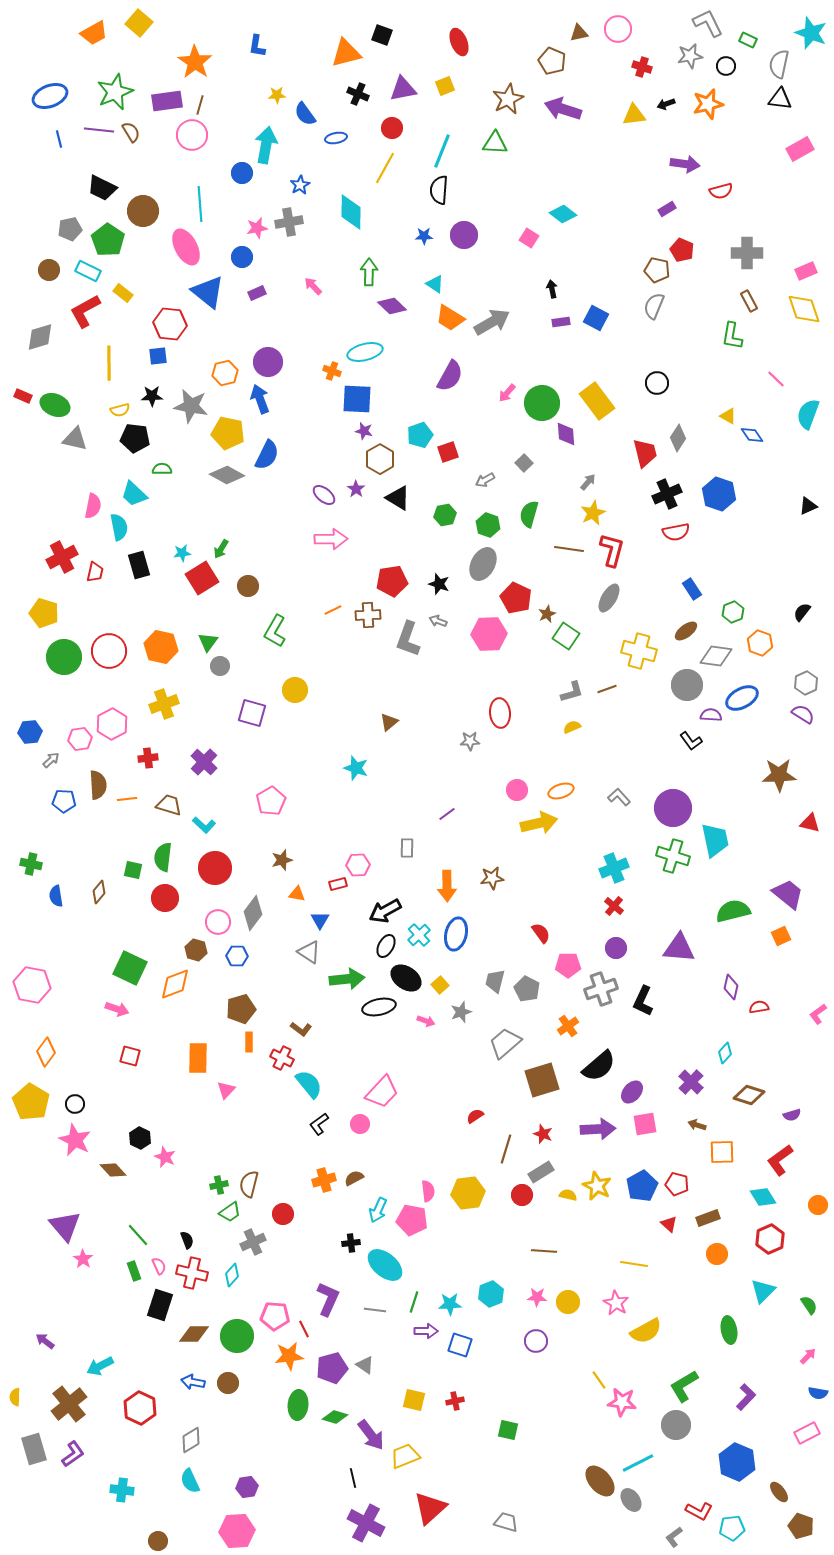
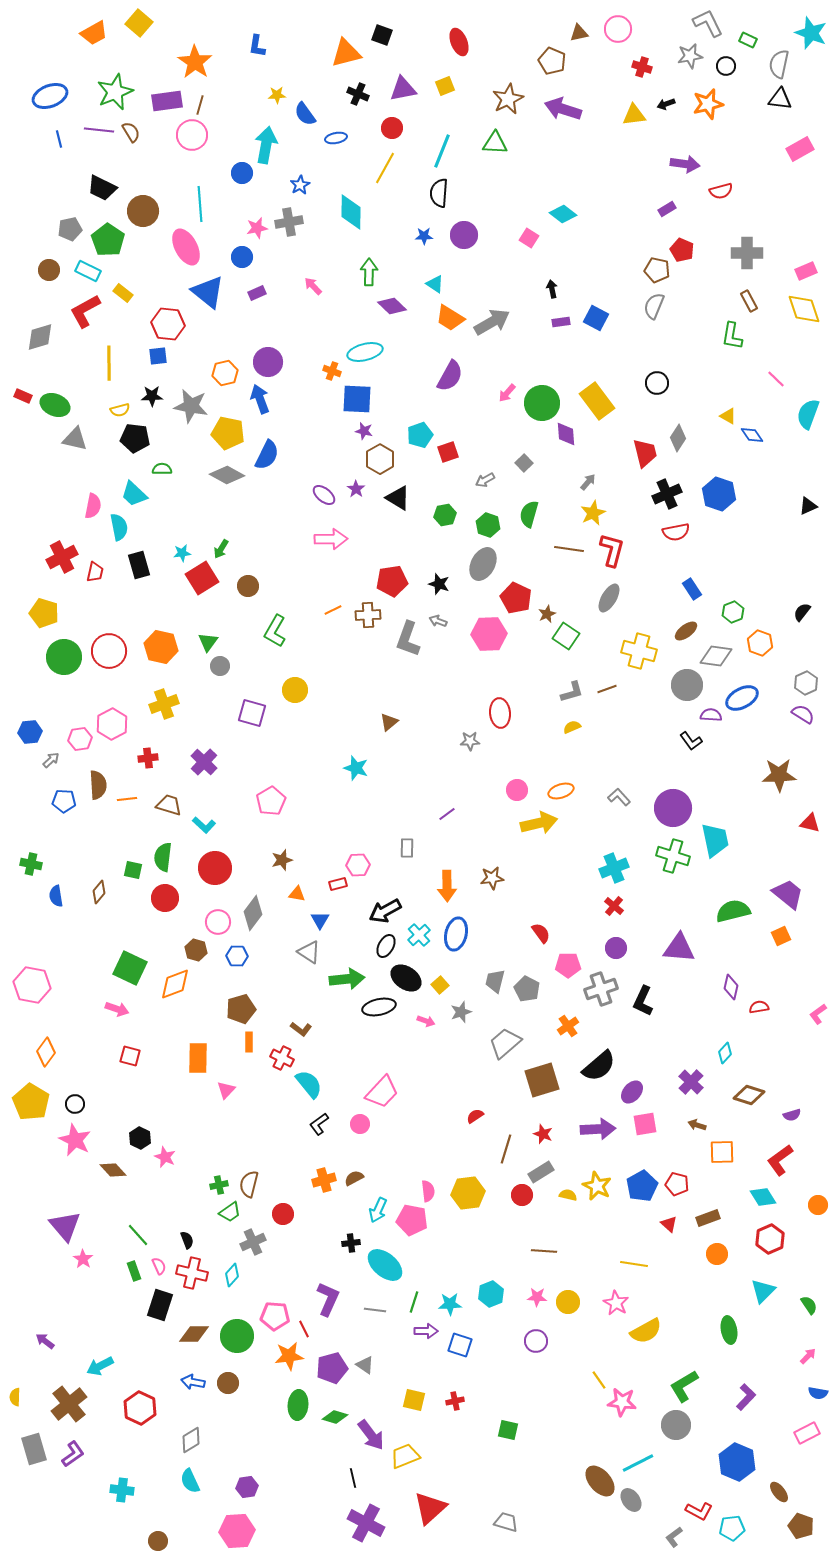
black semicircle at (439, 190): moved 3 px down
red hexagon at (170, 324): moved 2 px left
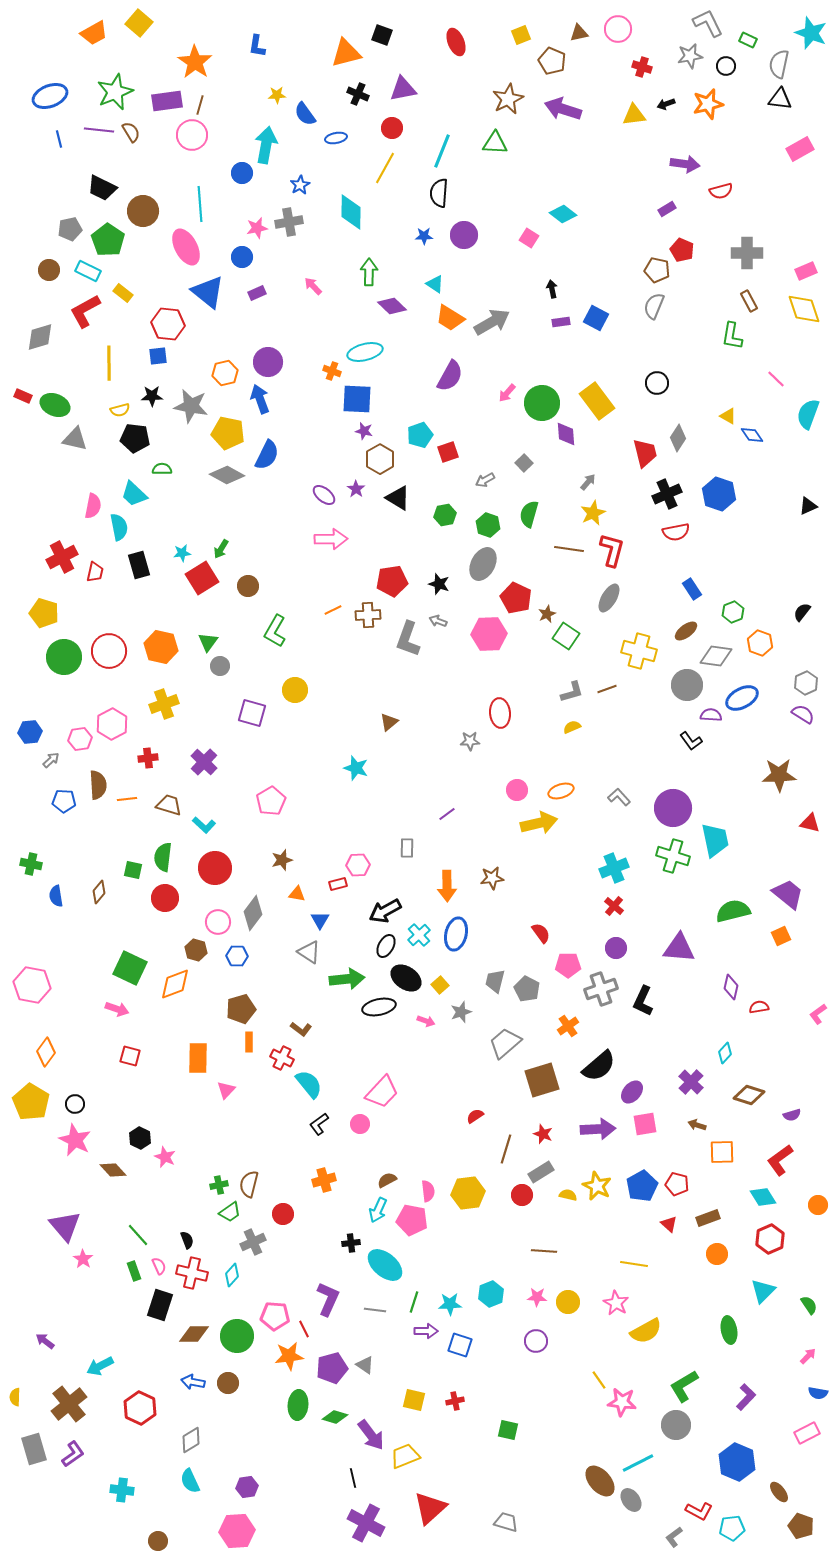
red ellipse at (459, 42): moved 3 px left
yellow square at (445, 86): moved 76 px right, 51 px up
brown semicircle at (354, 1178): moved 33 px right, 2 px down
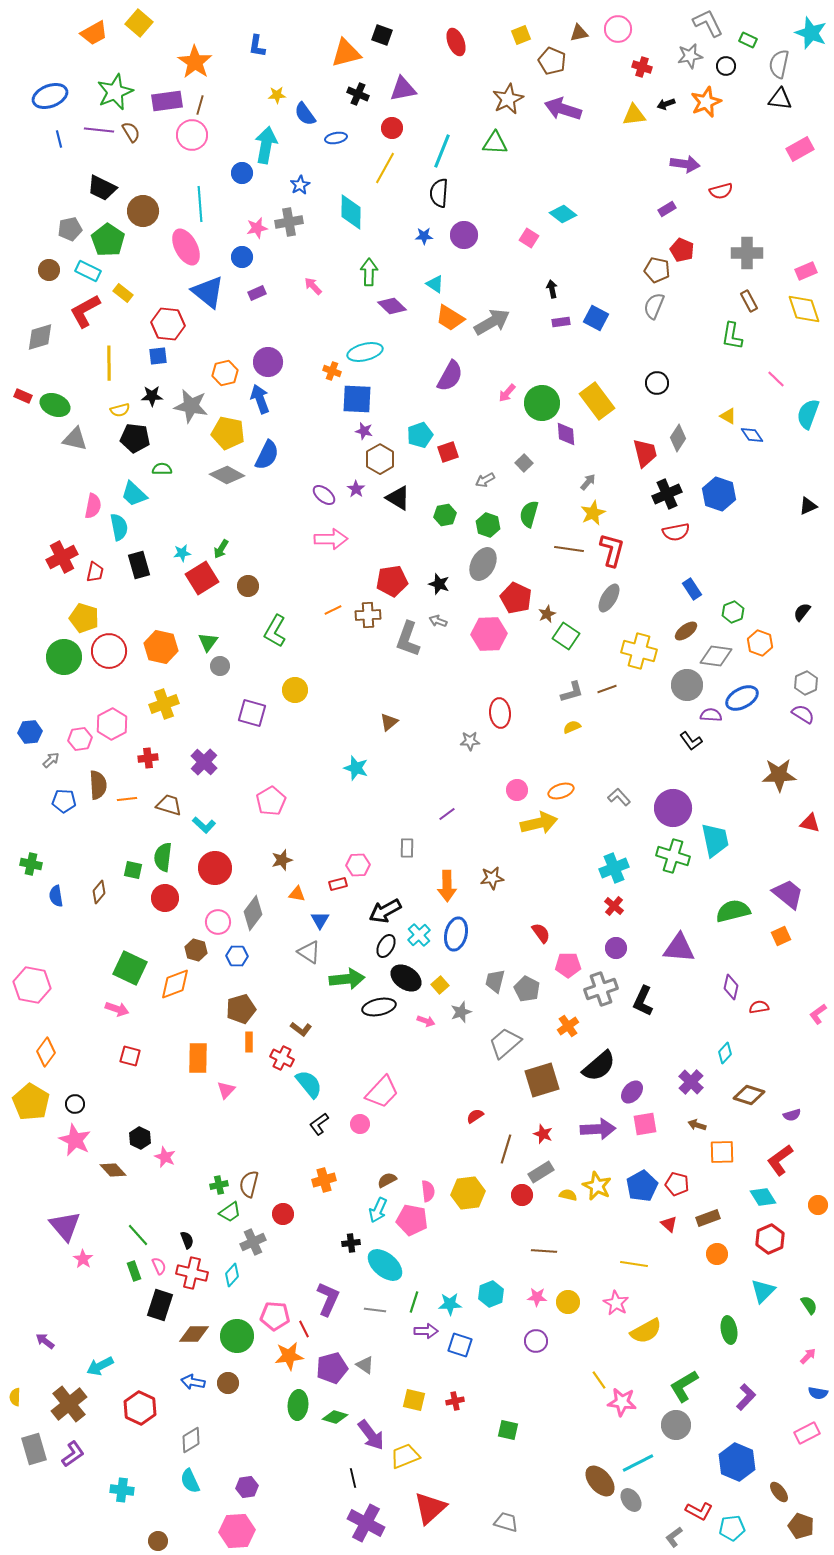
orange star at (708, 104): moved 2 px left, 2 px up; rotated 8 degrees counterclockwise
yellow pentagon at (44, 613): moved 40 px right, 5 px down
